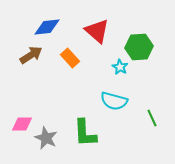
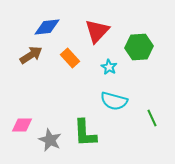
red triangle: rotated 32 degrees clockwise
cyan star: moved 11 px left
pink diamond: moved 1 px down
gray star: moved 4 px right, 2 px down
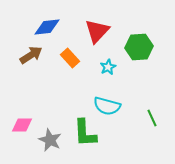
cyan star: moved 1 px left; rotated 14 degrees clockwise
cyan semicircle: moved 7 px left, 5 px down
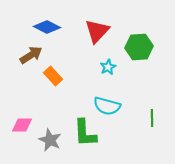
blue diamond: rotated 32 degrees clockwise
orange rectangle: moved 17 px left, 18 px down
green line: rotated 24 degrees clockwise
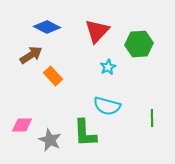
green hexagon: moved 3 px up
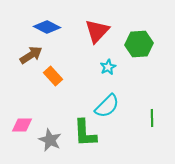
cyan semicircle: rotated 60 degrees counterclockwise
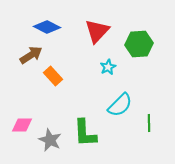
cyan semicircle: moved 13 px right, 1 px up
green line: moved 3 px left, 5 px down
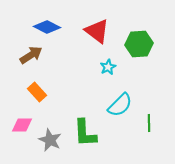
red triangle: rotated 36 degrees counterclockwise
orange rectangle: moved 16 px left, 16 px down
